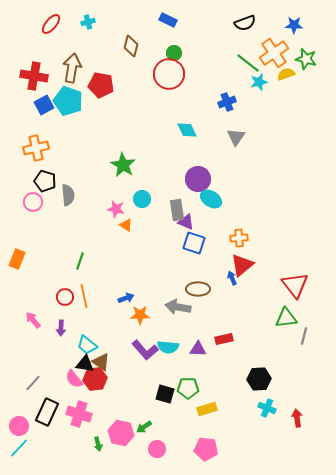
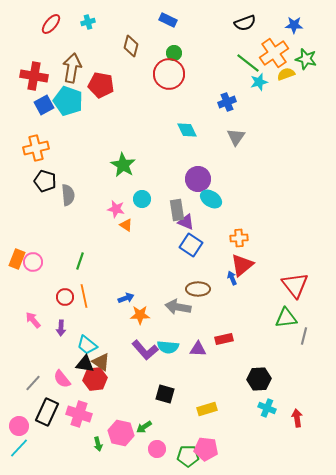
pink circle at (33, 202): moved 60 px down
blue square at (194, 243): moved 3 px left, 2 px down; rotated 15 degrees clockwise
pink semicircle at (74, 379): moved 12 px left
green pentagon at (188, 388): moved 68 px down
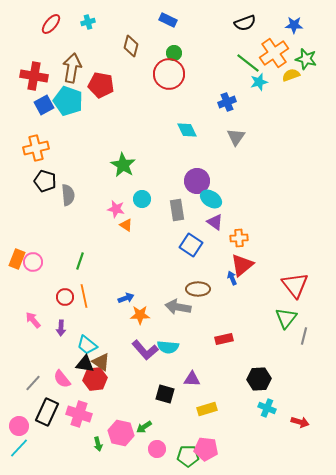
yellow semicircle at (286, 74): moved 5 px right, 1 px down
purple circle at (198, 179): moved 1 px left, 2 px down
purple triangle at (186, 222): moved 29 px right; rotated 12 degrees clockwise
green triangle at (286, 318): rotated 45 degrees counterclockwise
purple triangle at (198, 349): moved 6 px left, 30 px down
red arrow at (297, 418): moved 3 px right, 4 px down; rotated 114 degrees clockwise
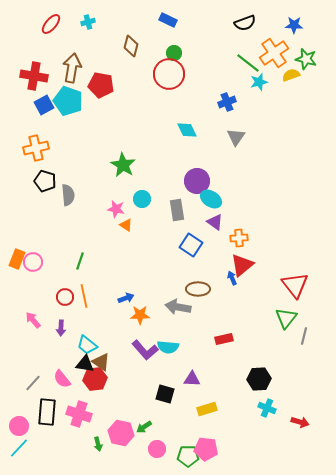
black rectangle at (47, 412): rotated 20 degrees counterclockwise
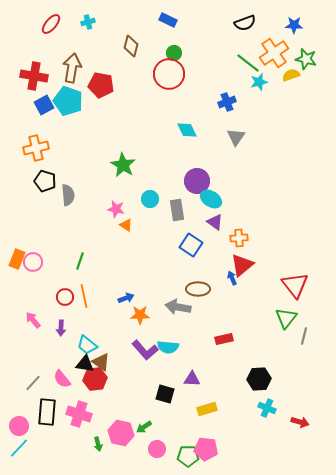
cyan circle at (142, 199): moved 8 px right
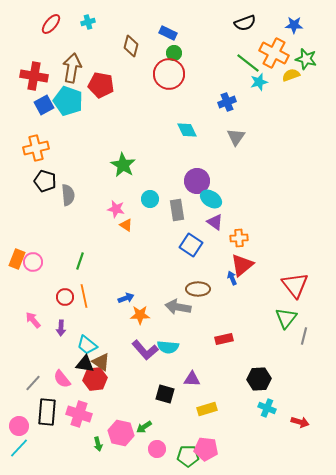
blue rectangle at (168, 20): moved 13 px down
orange cross at (274, 53): rotated 28 degrees counterclockwise
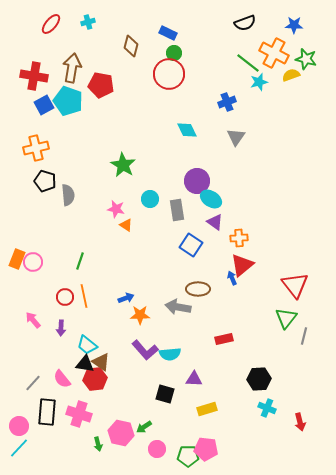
cyan semicircle at (168, 347): moved 2 px right, 7 px down; rotated 10 degrees counterclockwise
purple triangle at (192, 379): moved 2 px right
red arrow at (300, 422): rotated 60 degrees clockwise
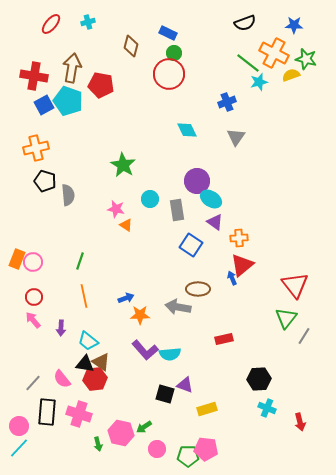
red circle at (65, 297): moved 31 px left
gray line at (304, 336): rotated 18 degrees clockwise
cyan trapezoid at (87, 345): moved 1 px right, 4 px up
purple triangle at (194, 379): moved 9 px left, 6 px down; rotated 18 degrees clockwise
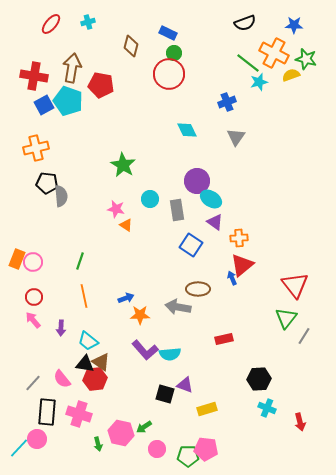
black pentagon at (45, 181): moved 2 px right, 2 px down; rotated 10 degrees counterclockwise
gray semicircle at (68, 195): moved 7 px left, 1 px down
pink circle at (19, 426): moved 18 px right, 13 px down
